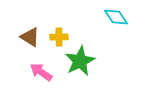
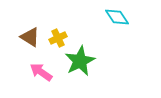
cyan diamond: moved 1 px right
yellow cross: moved 1 px left, 1 px down; rotated 24 degrees counterclockwise
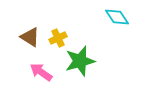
green star: rotated 12 degrees clockwise
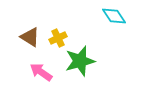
cyan diamond: moved 3 px left, 1 px up
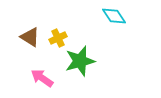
pink arrow: moved 1 px right, 6 px down
